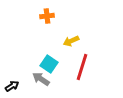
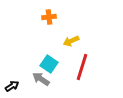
orange cross: moved 2 px right, 1 px down
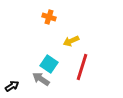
orange cross: rotated 24 degrees clockwise
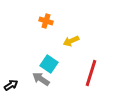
orange cross: moved 3 px left, 4 px down
red line: moved 9 px right, 6 px down
black arrow: moved 1 px left, 1 px up
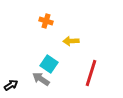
yellow arrow: rotated 21 degrees clockwise
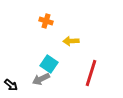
gray arrow: rotated 60 degrees counterclockwise
black arrow: rotated 72 degrees clockwise
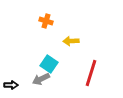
black arrow: rotated 40 degrees counterclockwise
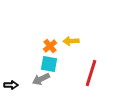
orange cross: moved 4 px right, 25 px down; rotated 32 degrees clockwise
cyan square: rotated 24 degrees counterclockwise
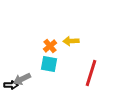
gray arrow: moved 19 px left
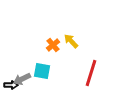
yellow arrow: rotated 49 degrees clockwise
orange cross: moved 3 px right, 1 px up
cyan square: moved 7 px left, 7 px down
